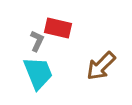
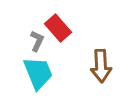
red rectangle: rotated 36 degrees clockwise
brown arrow: rotated 48 degrees counterclockwise
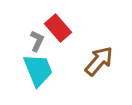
brown arrow: moved 2 px left, 5 px up; rotated 136 degrees counterclockwise
cyan trapezoid: moved 3 px up
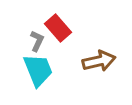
brown arrow: rotated 36 degrees clockwise
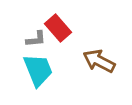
gray L-shape: moved 1 px left, 2 px up; rotated 60 degrees clockwise
brown arrow: rotated 140 degrees counterclockwise
